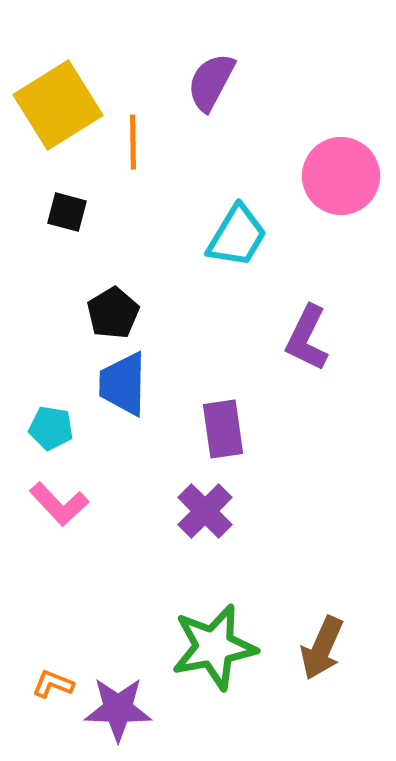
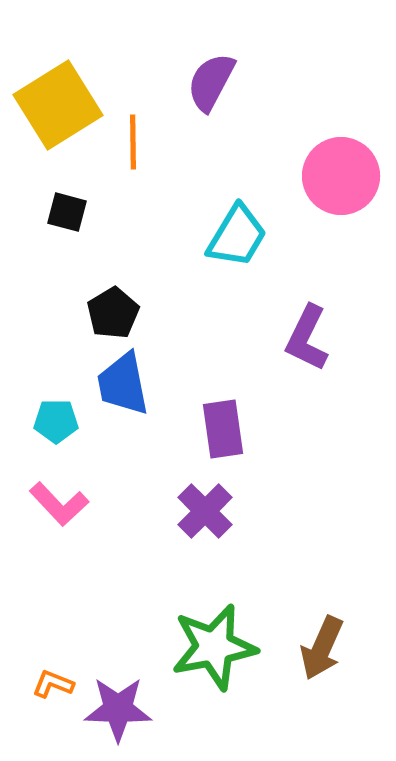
blue trapezoid: rotated 12 degrees counterclockwise
cyan pentagon: moved 5 px right, 7 px up; rotated 9 degrees counterclockwise
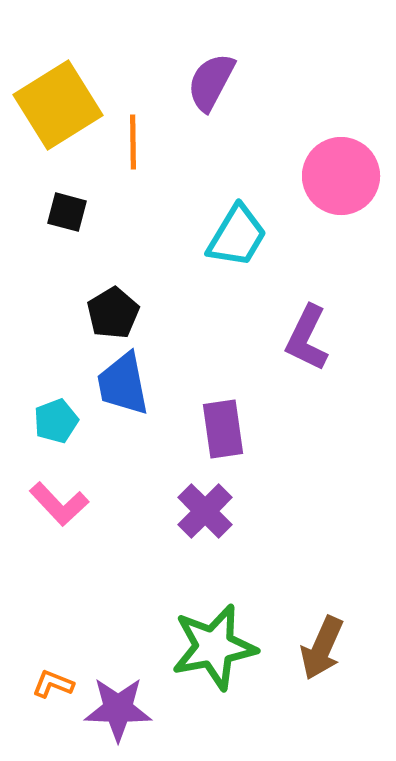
cyan pentagon: rotated 21 degrees counterclockwise
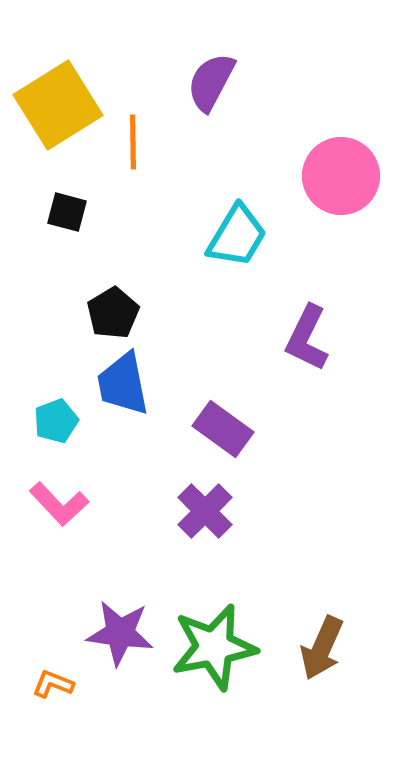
purple rectangle: rotated 46 degrees counterclockwise
purple star: moved 2 px right, 76 px up; rotated 6 degrees clockwise
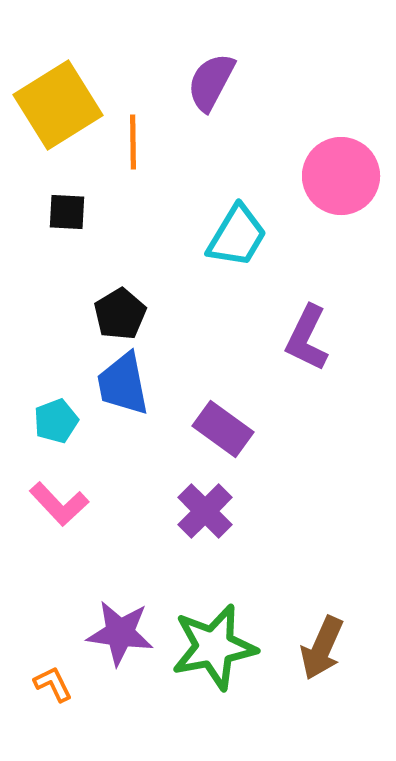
black square: rotated 12 degrees counterclockwise
black pentagon: moved 7 px right, 1 px down
orange L-shape: rotated 42 degrees clockwise
